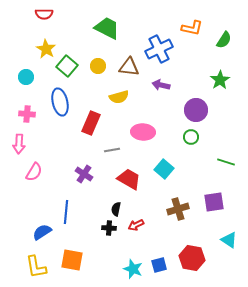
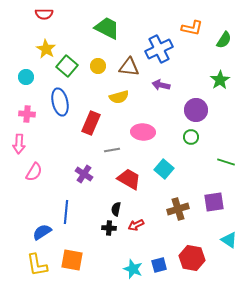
yellow L-shape: moved 1 px right, 2 px up
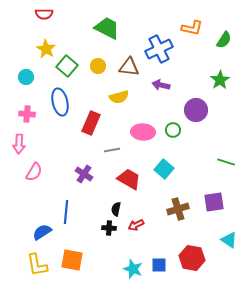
green circle: moved 18 px left, 7 px up
blue square: rotated 14 degrees clockwise
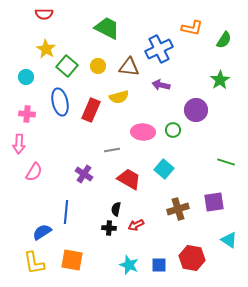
red rectangle: moved 13 px up
yellow L-shape: moved 3 px left, 2 px up
cyan star: moved 4 px left, 4 px up
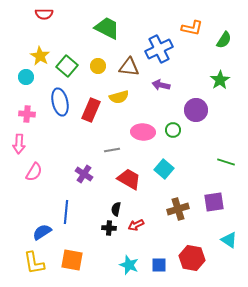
yellow star: moved 6 px left, 7 px down
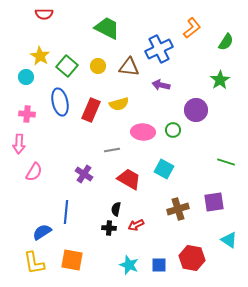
orange L-shape: rotated 50 degrees counterclockwise
green semicircle: moved 2 px right, 2 px down
yellow semicircle: moved 7 px down
cyan square: rotated 12 degrees counterclockwise
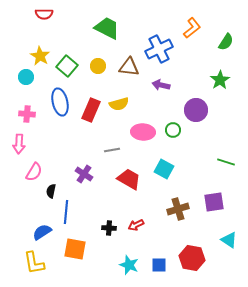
black semicircle: moved 65 px left, 18 px up
orange square: moved 3 px right, 11 px up
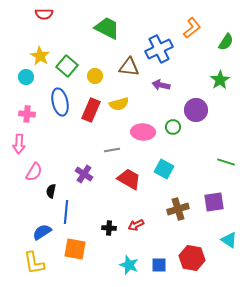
yellow circle: moved 3 px left, 10 px down
green circle: moved 3 px up
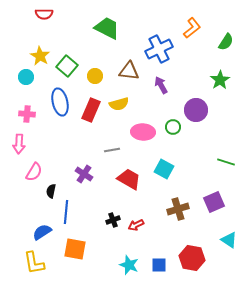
brown triangle: moved 4 px down
purple arrow: rotated 48 degrees clockwise
purple square: rotated 15 degrees counterclockwise
black cross: moved 4 px right, 8 px up; rotated 24 degrees counterclockwise
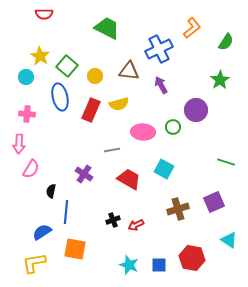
blue ellipse: moved 5 px up
pink semicircle: moved 3 px left, 3 px up
yellow L-shape: rotated 90 degrees clockwise
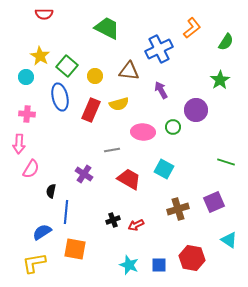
purple arrow: moved 5 px down
